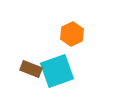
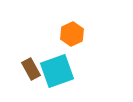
brown rectangle: rotated 40 degrees clockwise
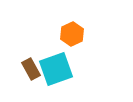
cyan square: moved 1 px left, 2 px up
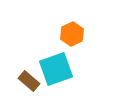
brown rectangle: moved 2 px left, 12 px down; rotated 20 degrees counterclockwise
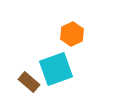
brown rectangle: moved 1 px down
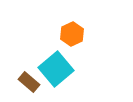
cyan square: rotated 20 degrees counterclockwise
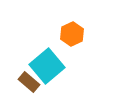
cyan square: moved 9 px left, 3 px up
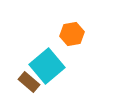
orange hexagon: rotated 15 degrees clockwise
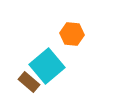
orange hexagon: rotated 15 degrees clockwise
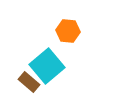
orange hexagon: moved 4 px left, 3 px up
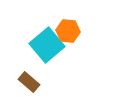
cyan square: moved 21 px up
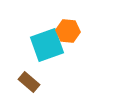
cyan square: rotated 20 degrees clockwise
